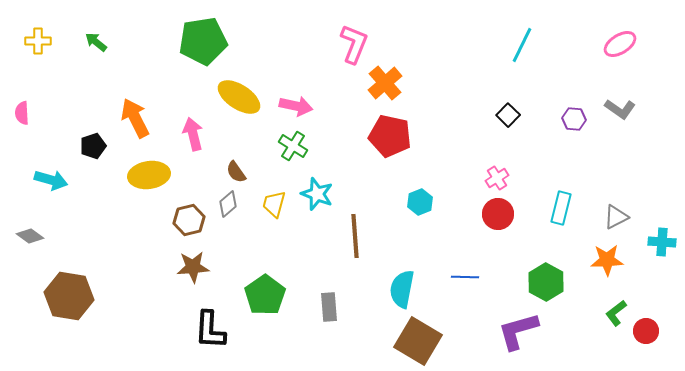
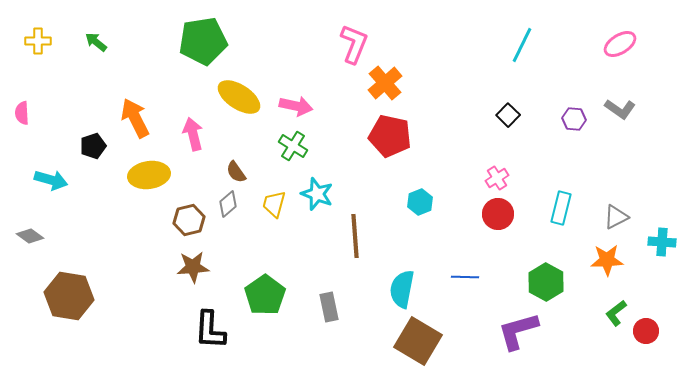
gray rectangle at (329, 307): rotated 8 degrees counterclockwise
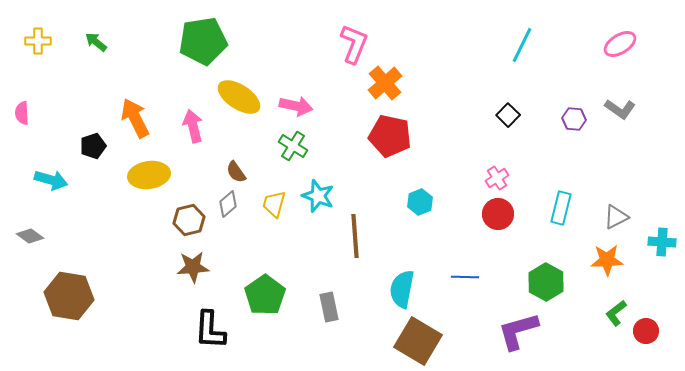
pink arrow at (193, 134): moved 8 px up
cyan star at (317, 194): moved 1 px right, 2 px down
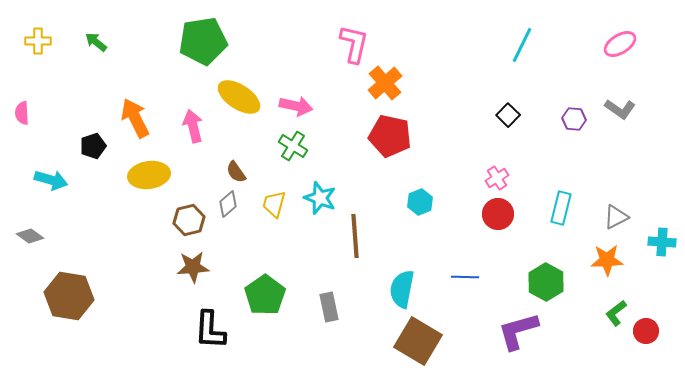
pink L-shape at (354, 44): rotated 9 degrees counterclockwise
cyan star at (318, 196): moved 2 px right, 2 px down
